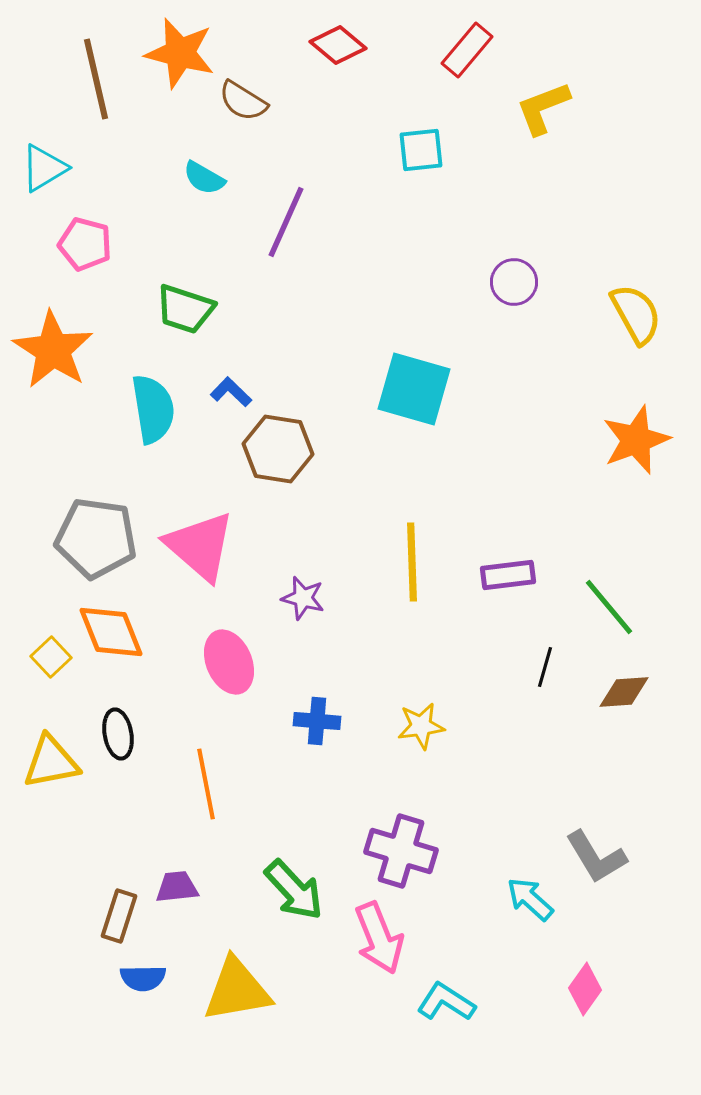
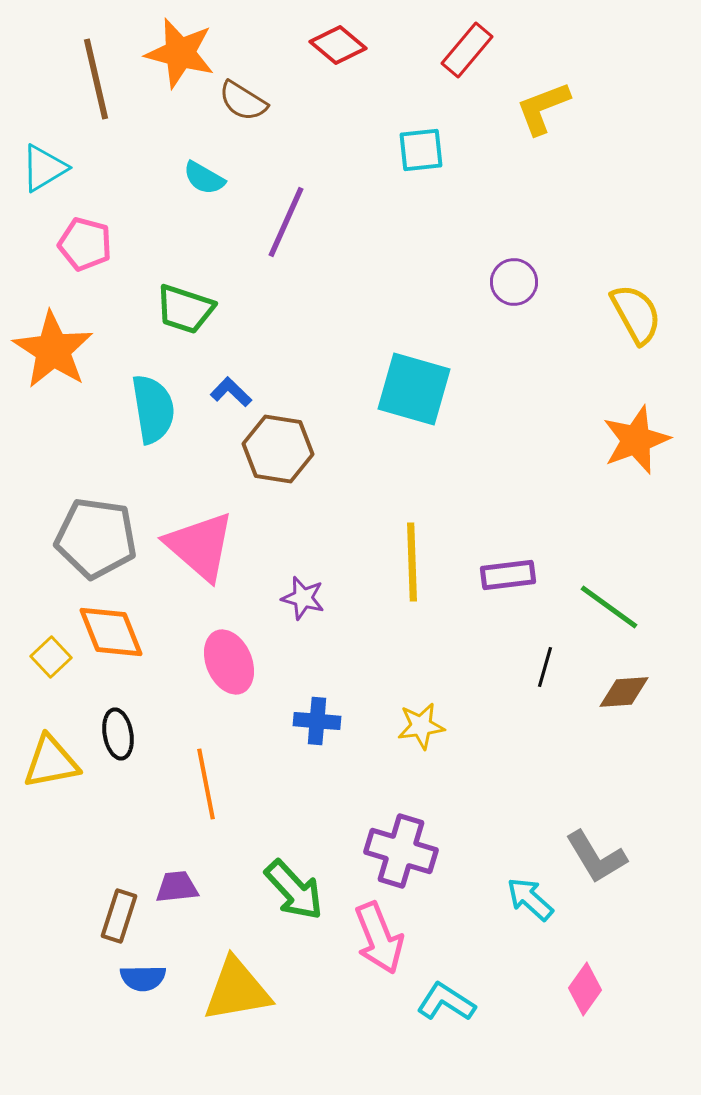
green line at (609, 607): rotated 14 degrees counterclockwise
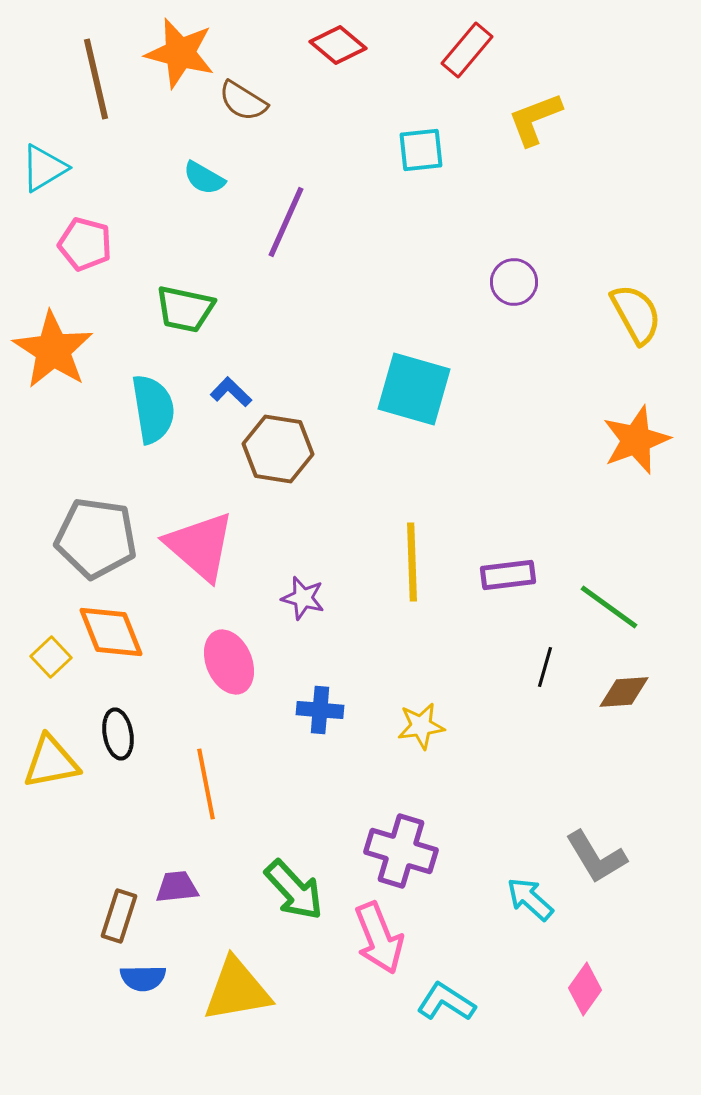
yellow L-shape at (543, 108): moved 8 px left, 11 px down
green trapezoid at (185, 309): rotated 6 degrees counterclockwise
blue cross at (317, 721): moved 3 px right, 11 px up
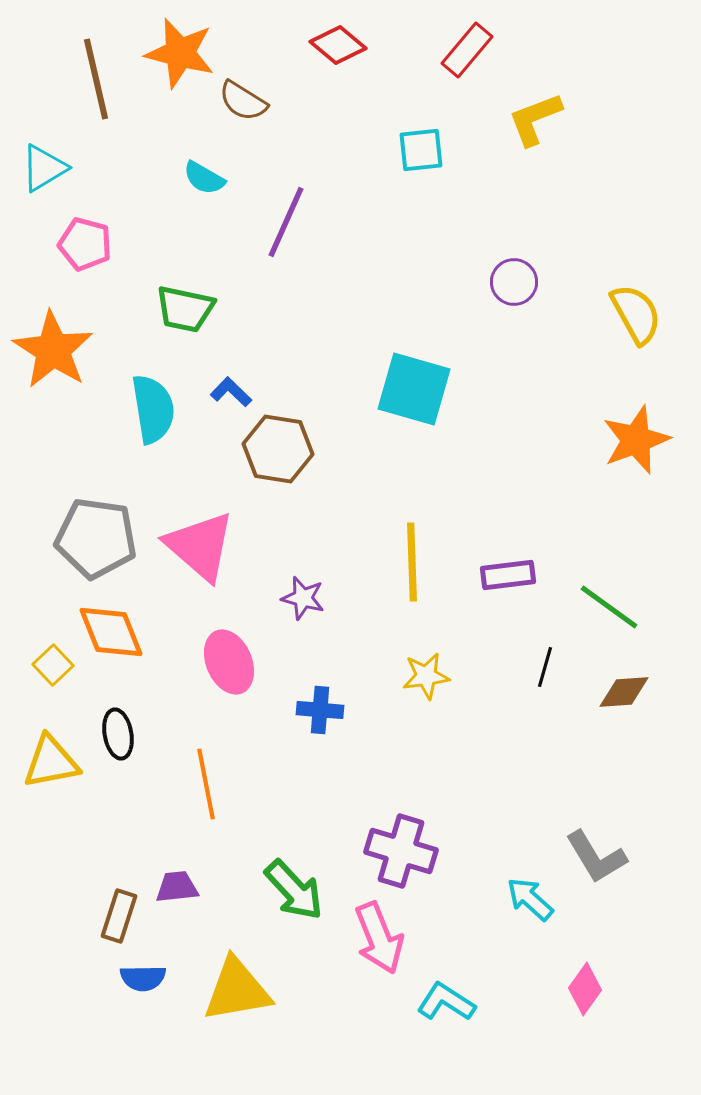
yellow square at (51, 657): moved 2 px right, 8 px down
yellow star at (421, 726): moved 5 px right, 50 px up
